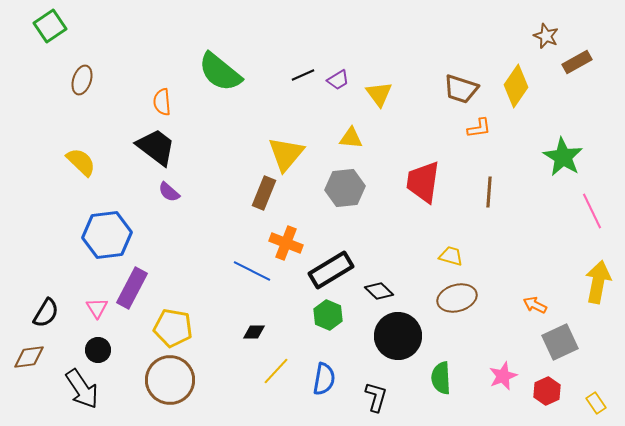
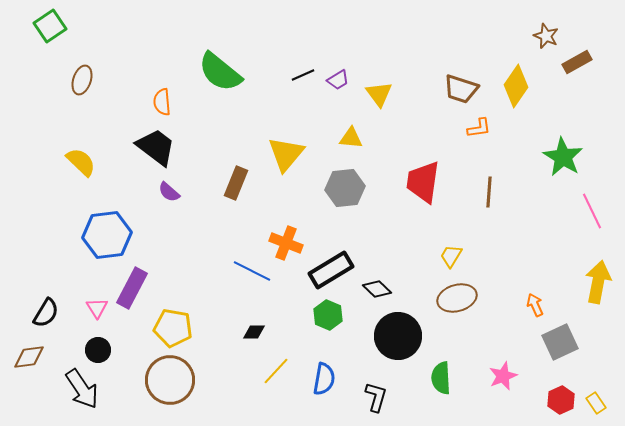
brown rectangle at (264, 193): moved 28 px left, 10 px up
yellow trapezoid at (451, 256): rotated 75 degrees counterclockwise
black diamond at (379, 291): moved 2 px left, 2 px up
orange arrow at (535, 305): rotated 40 degrees clockwise
red hexagon at (547, 391): moved 14 px right, 9 px down
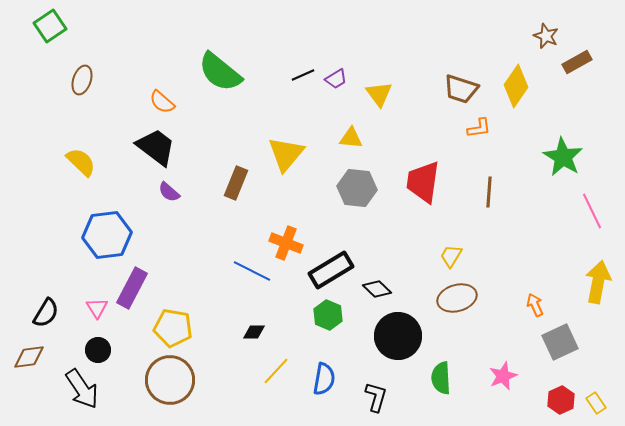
purple trapezoid at (338, 80): moved 2 px left, 1 px up
orange semicircle at (162, 102): rotated 44 degrees counterclockwise
gray hexagon at (345, 188): moved 12 px right; rotated 12 degrees clockwise
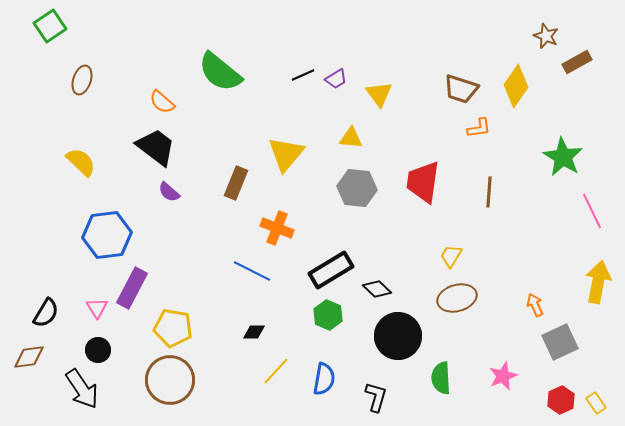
orange cross at (286, 243): moved 9 px left, 15 px up
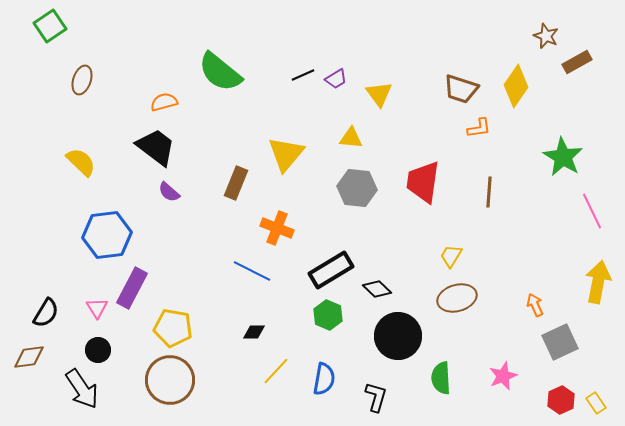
orange semicircle at (162, 102): moved 2 px right; rotated 124 degrees clockwise
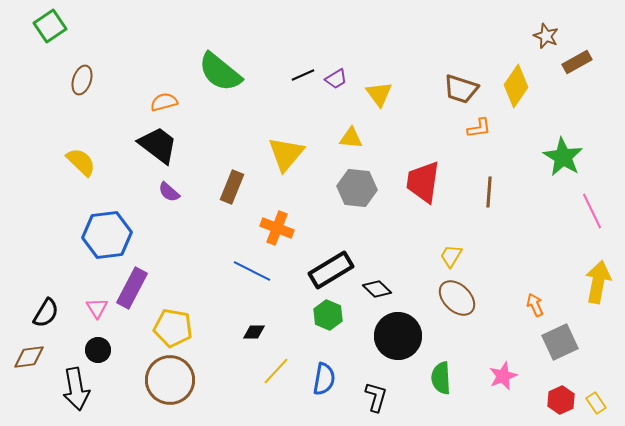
black trapezoid at (156, 147): moved 2 px right, 2 px up
brown rectangle at (236, 183): moved 4 px left, 4 px down
brown ellipse at (457, 298): rotated 60 degrees clockwise
black arrow at (82, 389): moved 6 px left; rotated 24 degrees clockwise
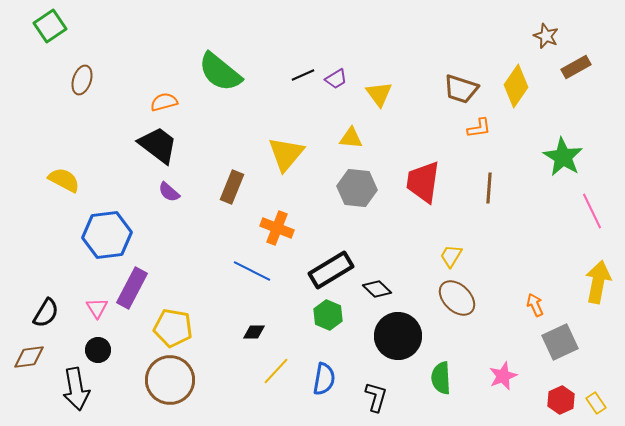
brown rectangle at (577, 62): moved 1 px left, 5 px down
yellow semicircle at (81, 162): moved 17 px left, 18 px down; rotated 16 degrees counterclockwise
brown line at (489, 192): moved 4 px up
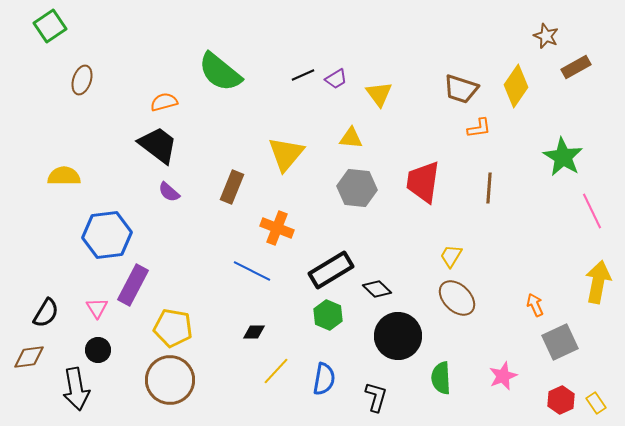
yellow semicircle at (64, 180): moved 4 px up; rotated 28 degrees counterclockwise
purple rectangle at (132, 288): moved 1 px right, 3 px up
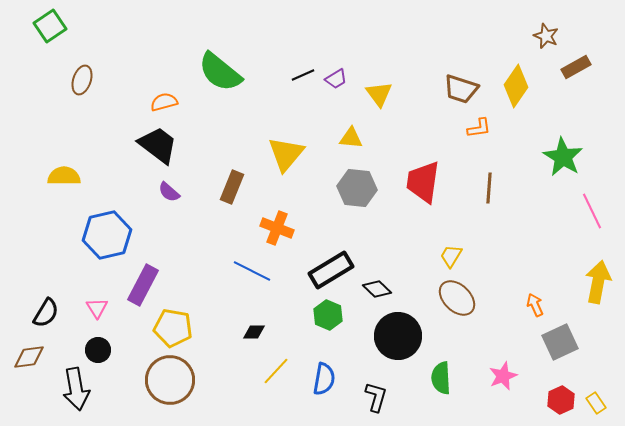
blue hexagon at (107, 235): rotated 6 degrees counterclockwise
purple rectangle at (133, 285): moved 10 px right
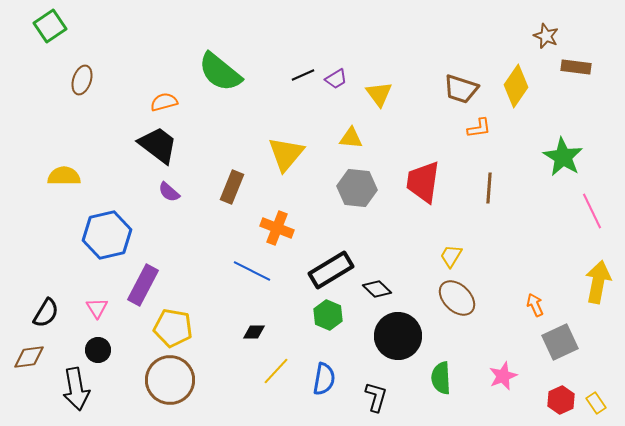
brown rectangle at (576, 67): rotated 36 degrees clockwise
